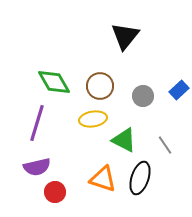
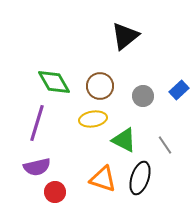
black triangle: rotated 12 degrees clockwise
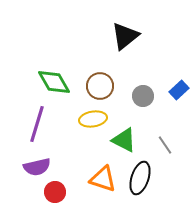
purple line: moved 1 px down
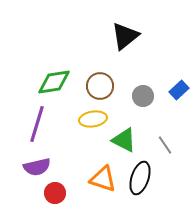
green diamond: rotated 68 degrees counterclockwise
red circle: moved 1 px down
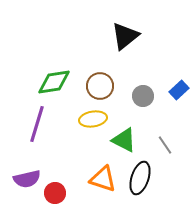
purple semicircle: moved 10 px left, 12 px down
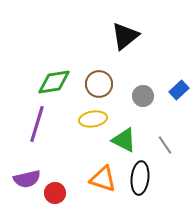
brown circle: moved 1 px left, 2 px up
black ellipse: rotated 12 degrees counterclockwise
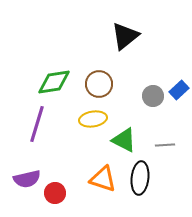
gray circle: moved 10 px right
gray line: rotated 60 degrees counterclockwise
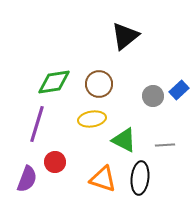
yellow ellipse: moved 1 px left
purple semicircle: rotated 56 degrees counterclockwise
red circle: moved 31 px up
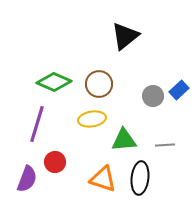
green diamond: rotated 32 degrees clockwise
green triangle: rotated 32 degrees counterclockwise
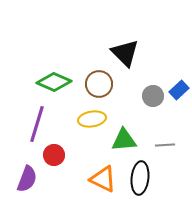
black triangle: moved 17 px down; rotated 36 degrees counterclockwise
red circle: moved 1 px left, 7 px up
orange triangle: rotated 8 degrees clockwise
